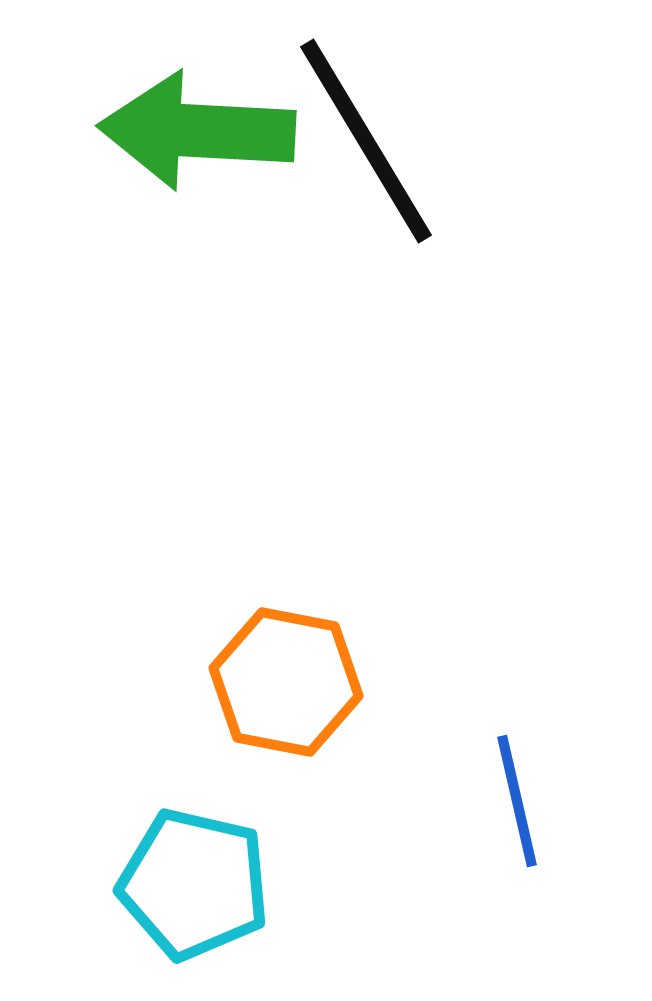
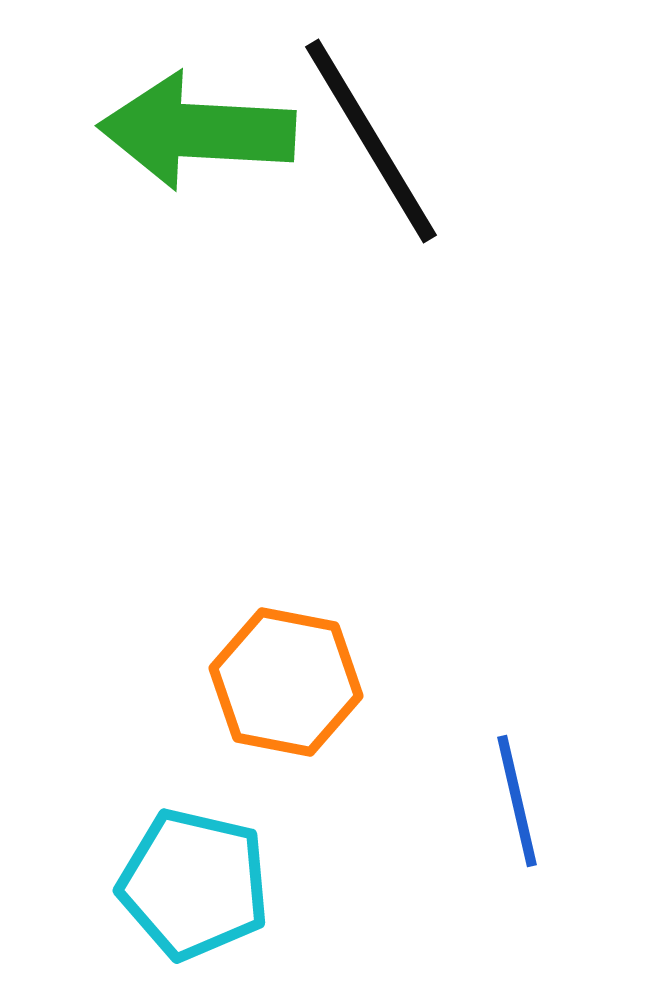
black line: moved 5 px right
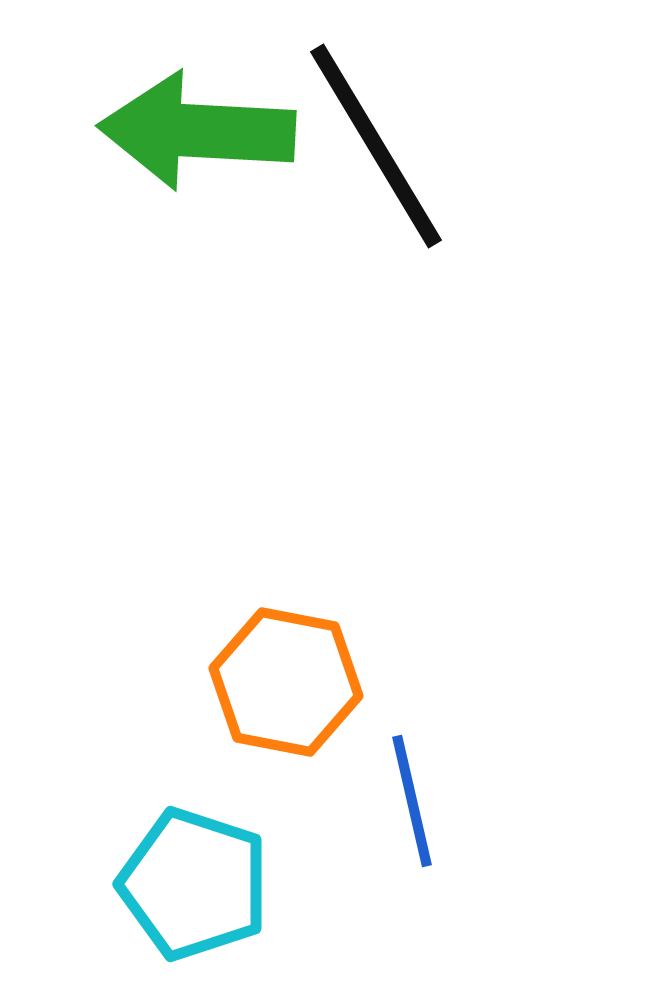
black line: moved 5 px right, 5 px down
blue line: moved 105 px left
cyan pentagon: rotated 5 degrees clockwise
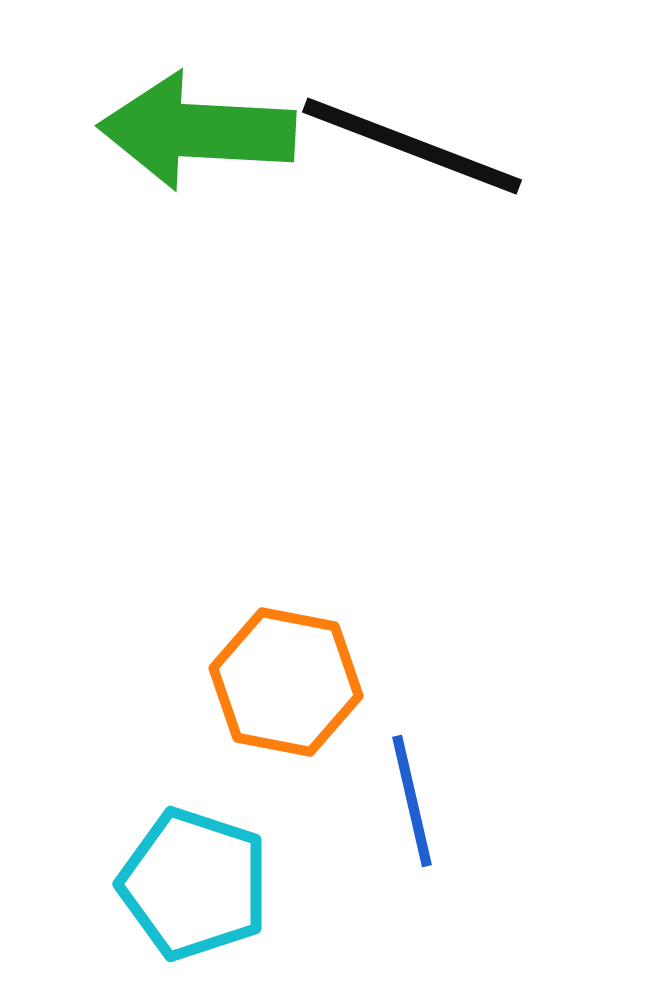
black line: moved 36 px right; rotated 38 degrees counterclockwise
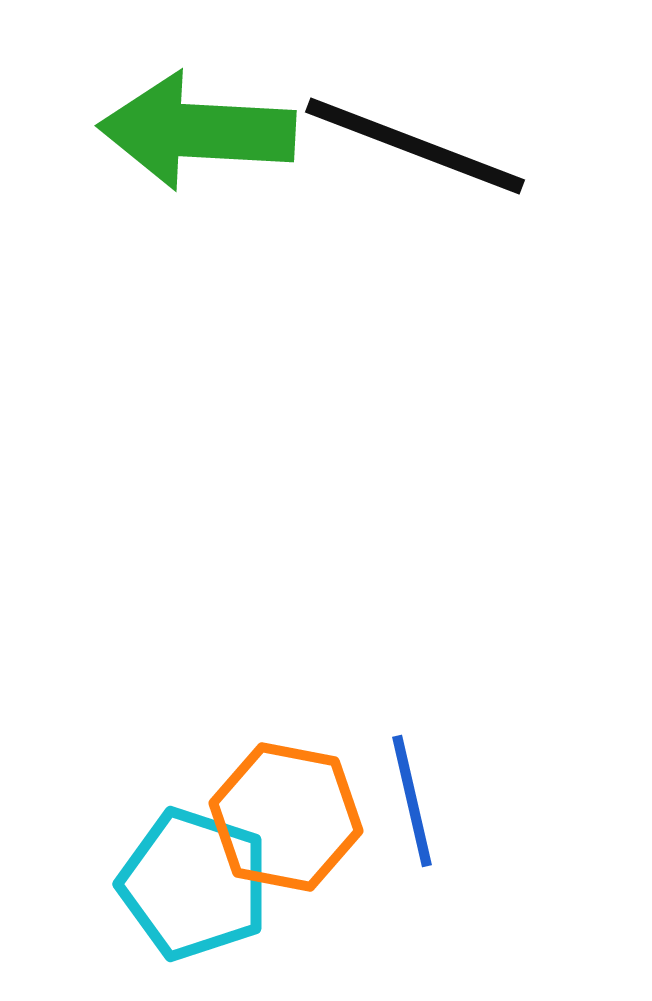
black line: moved 3 px right
orange hexagon: moved 135 px down
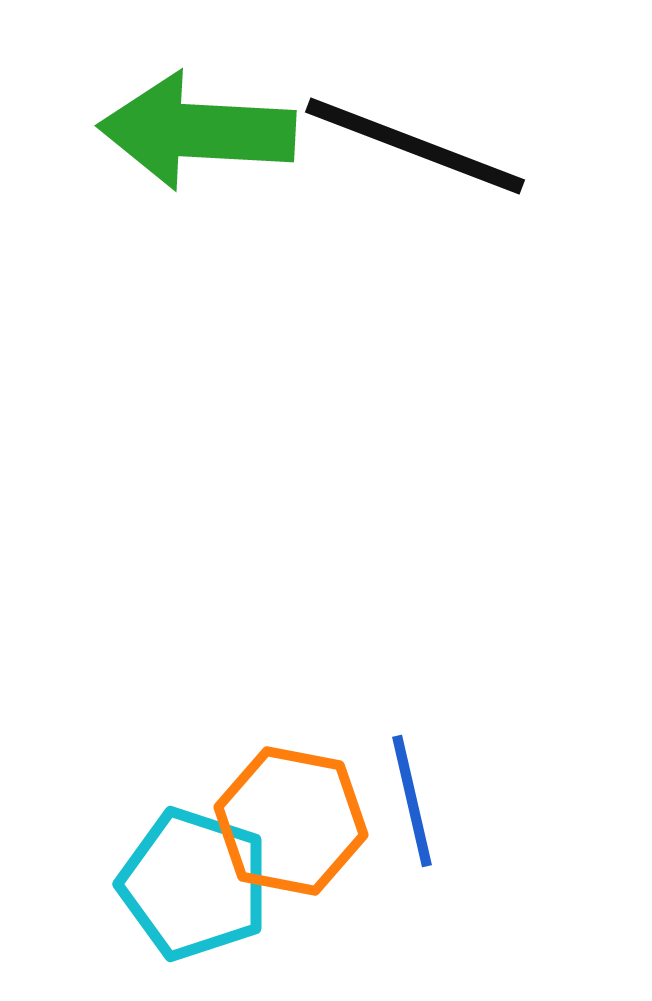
orange hexagon: moved 5 px right, 4 px down
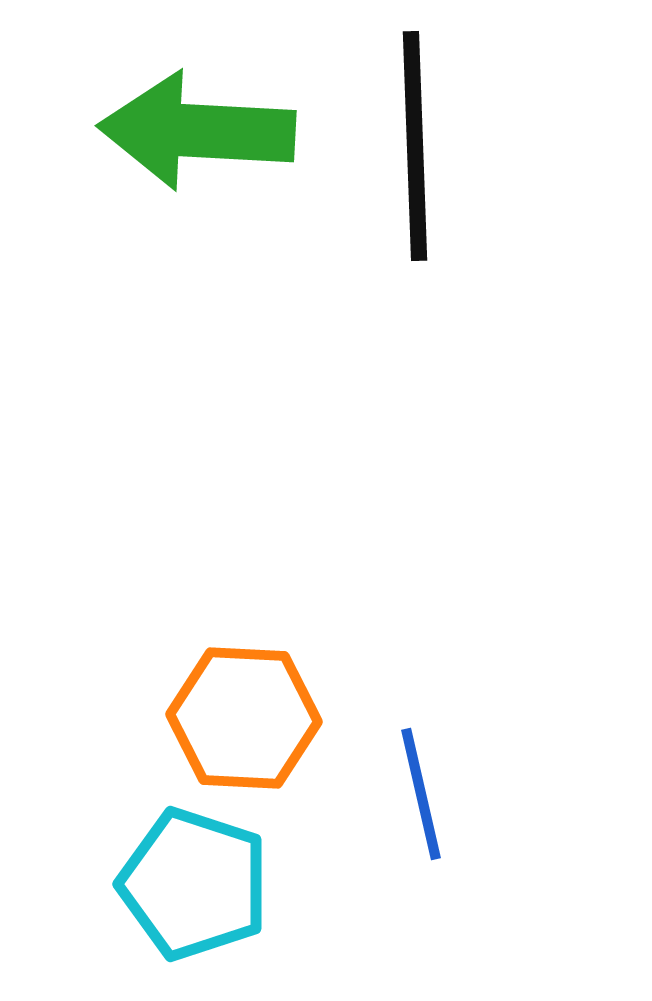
black line: rotated 67 degrees clockwise
blue line: moved 9 px right, 7 px up
orange hexagon: moved 47 px left, 103 px up; rotated 8 degrees counterclockwise
